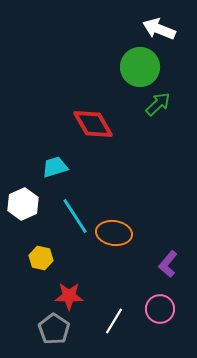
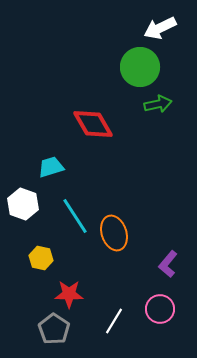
white arrow: moved 1 px right, 1 px up; rotated 48 degrees counterclockwise
green arrow: rotated 32 degrees clockwise
cyan trapezoid: moved 4 px left
white hexagon: rotated 16 degrees counterclockwise
orange ellipse: rotated 64 degrees clockwise
red star: moved 2 px up
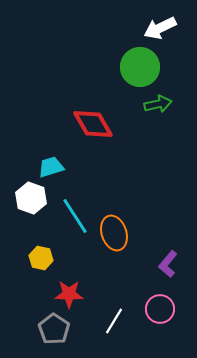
white hexagon: moved 8 px right, 6 px up
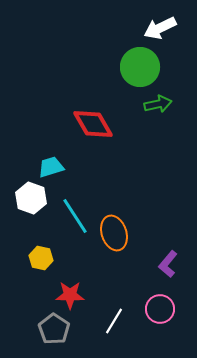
red star: moved 1 px right, 1 px down
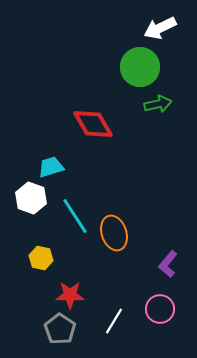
gray pentagon: moved 6 px right
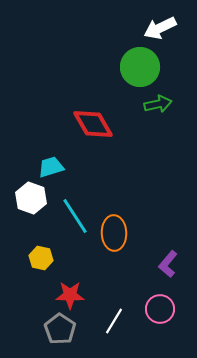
orange ellipse: rotated 16 degrees clockwise
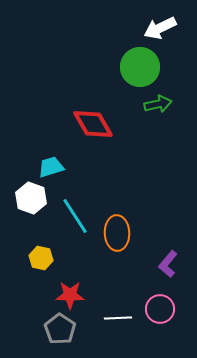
orange ellipse: moved 3 px right
white line: moved 4 px right, 3 px up; rotated 56 degrees clockwise
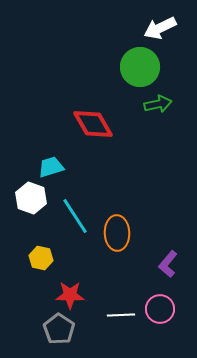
white line: moved 3 px right, 3 px up
gray pentagon: moved 1 px left
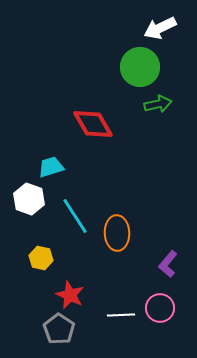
white hexagon: moved 2 px left, 1 px down
red star: rotated 24 degrees clockwise
pink circle: moved 1 px up
